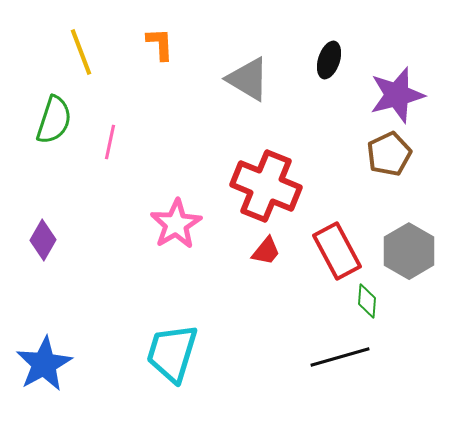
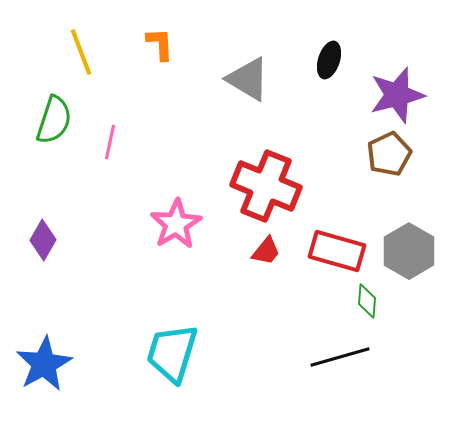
red rectangle: rotated 46 degrees counterclockwise
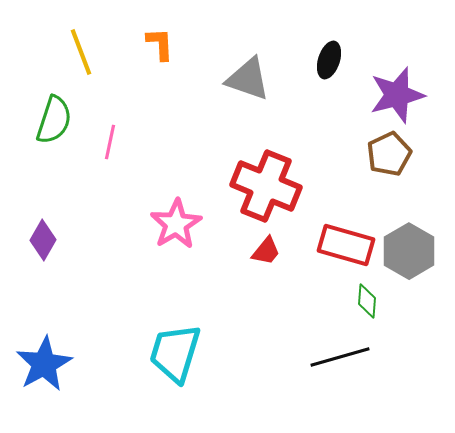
gray triangle: rotated 12 degrees counterclockwise
red rectangle: moved 9 px right, 6 px up
cyan trapezoid: moved 3 px right
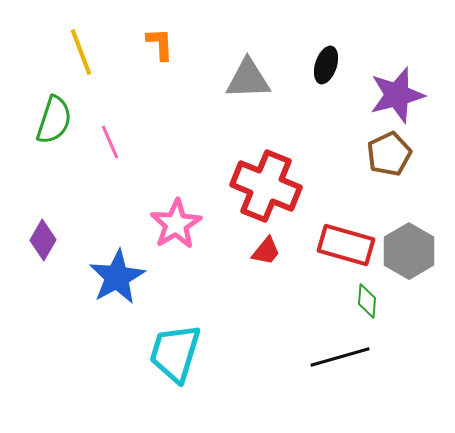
black ellipse: moved 3 px left, 5 px down
gray triangle: rotated 21 degrees counterclockwise
pink line: rotated 36 degrees counterclockwise
blue star: moved 73 px right, 87 px up
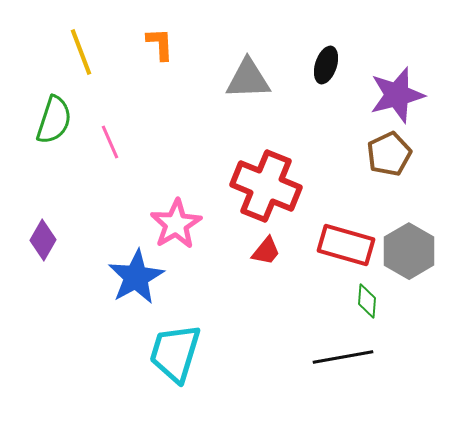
blue star: moved 19 px right
black line: moved 3 px right; rotated 6 degrees clockwise
